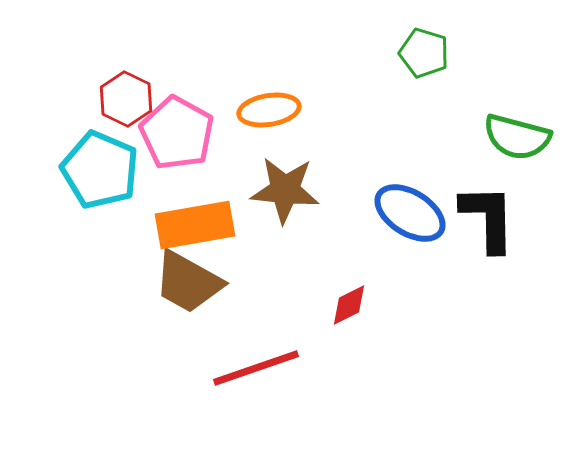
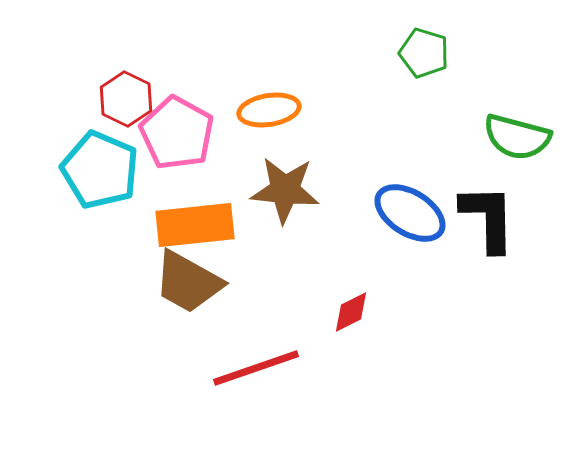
orange rectangle: rotated 4 degrees clockwise
red diamond: moved 2 px right, 7 px down
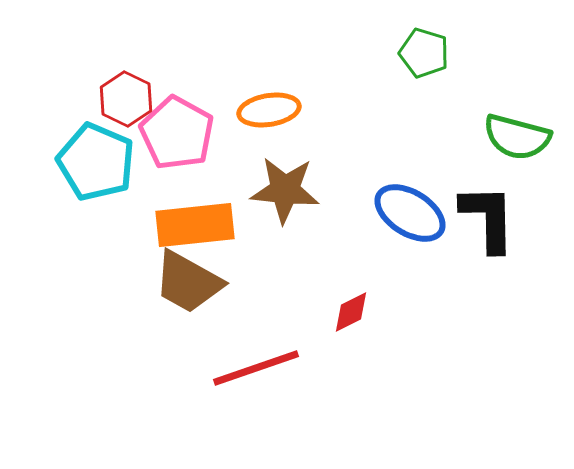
cyan pentagon: moved 4 px left, 8 px up
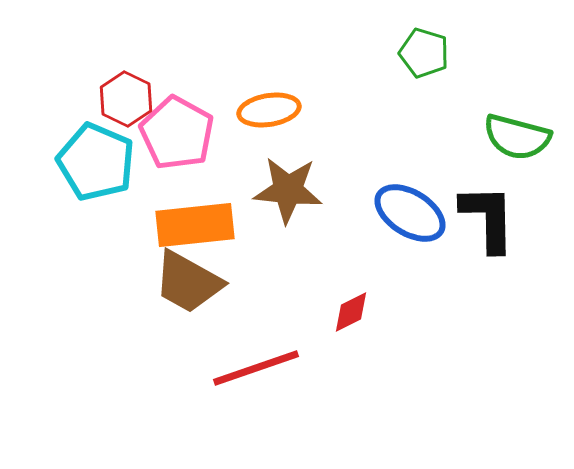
brown star: moved 3 px right
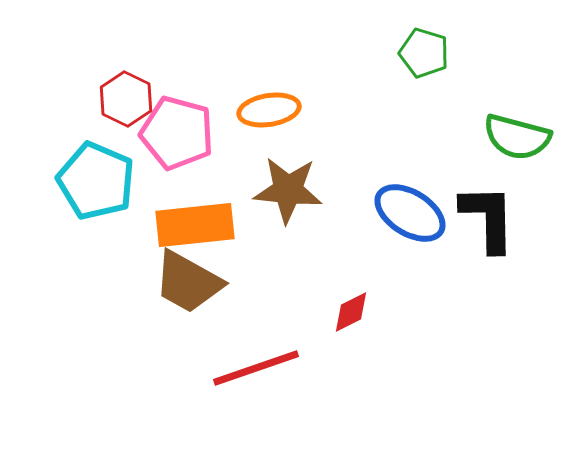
pink pentagon: rotated 14 degrees counterclockwise
cyan pentagon: moved 19 px down
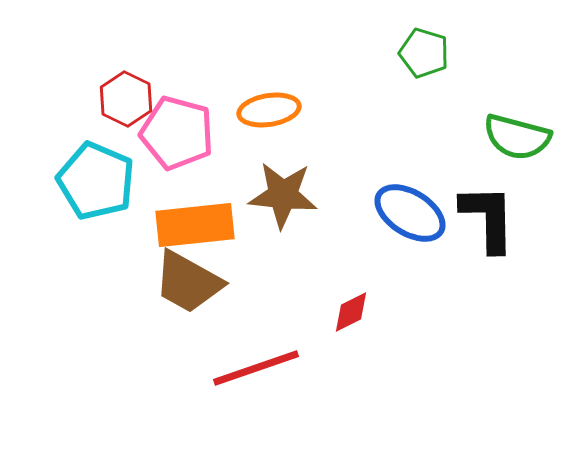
brown star: moved 5 px left, 5 px down
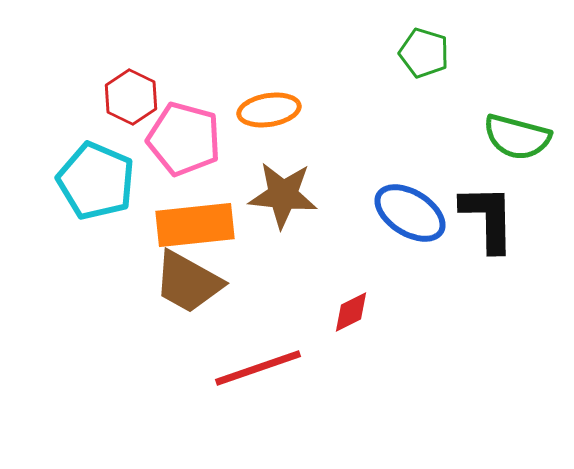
red hexagon: moved 5 px right, 2 px up
pink pentagon: moved 7 px right, 6 px down
red line: moved 2 px right
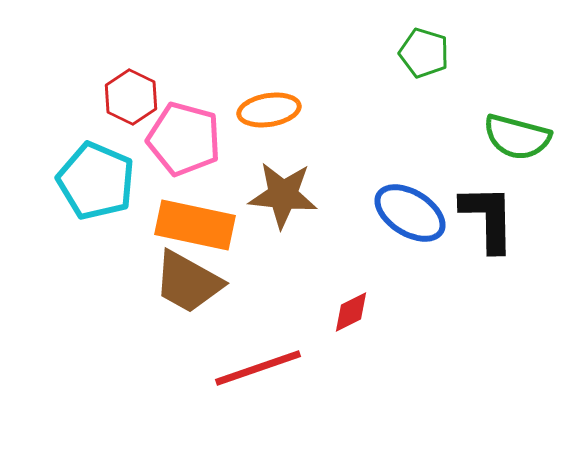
orange rectangle: rotated 18 degrees clockwise
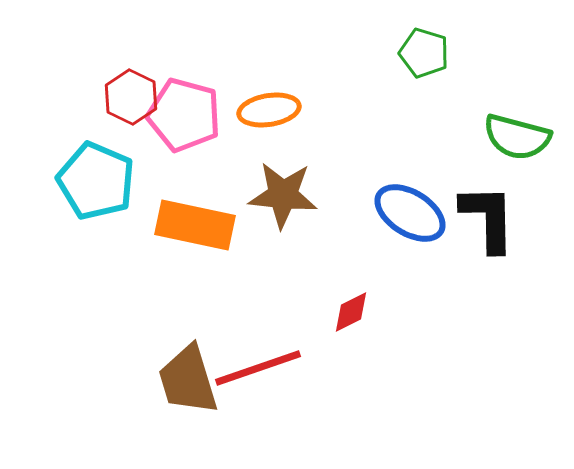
pink pentagon: moved 24 px up
brown trapezoid: moved 98 px down; rotated 44 degrees clockwise
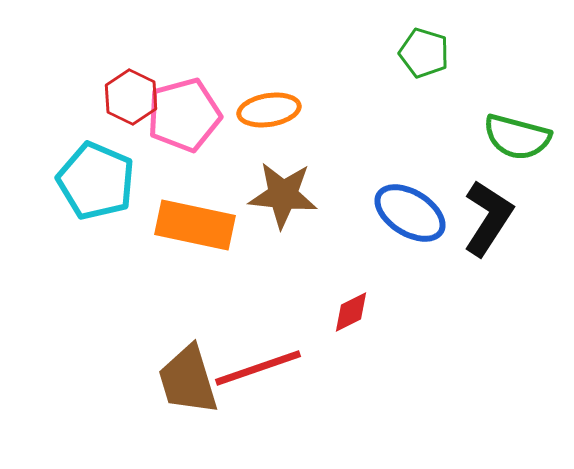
pink pentagon: rotated 30 degrees counterclockwise
black L-shape: rotated 34 degrees clockwise
